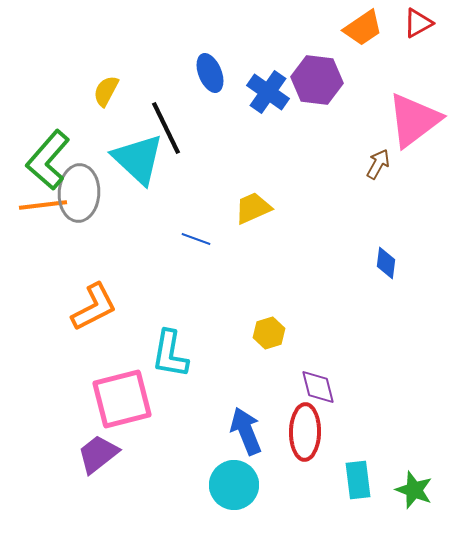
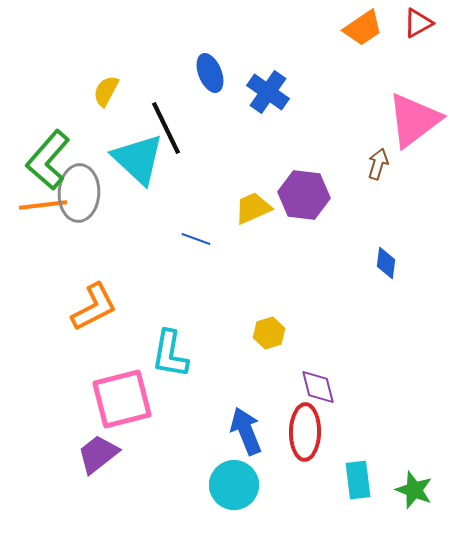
purple hexagon: moved 13 px left, 115 px down
brown arrow: rotated 12 degrees counterclockwise
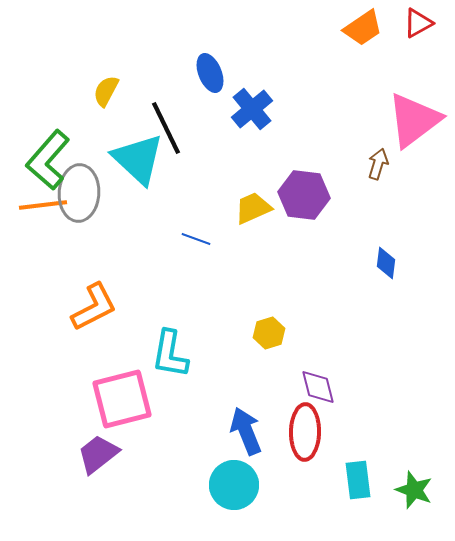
blue cross: moved 16 px left, 17 px down; rotated 15 degrees clockwise
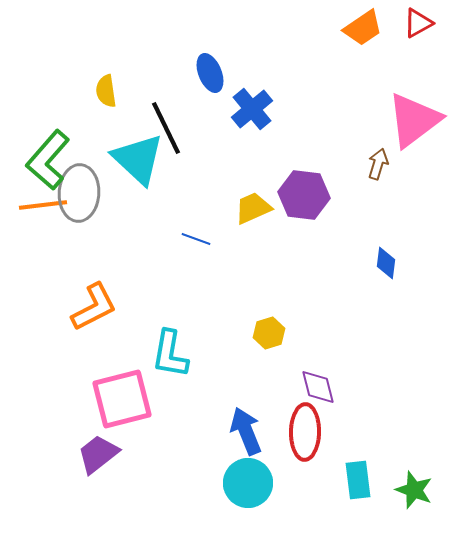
yellow semicircle: rotated 36 degrees counterclockwise
cyan circle: moved 14 px right, 2 px up
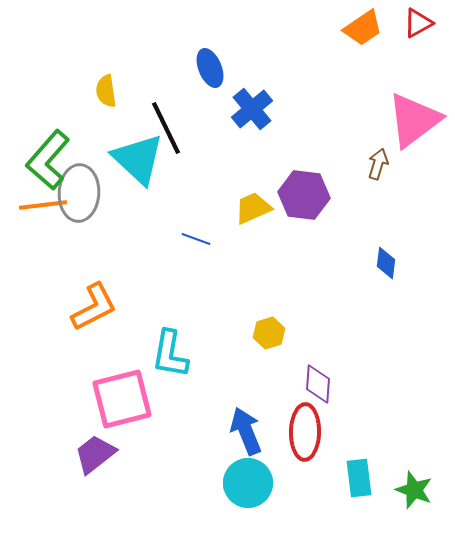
blue ellipse: moved 5 px up
purple diamond: moved 3 px up; rotated 18 degrees clockwise
purple trapezoid: moved 3 px left
cyan rectangle: moved 1 px right, 2 px up
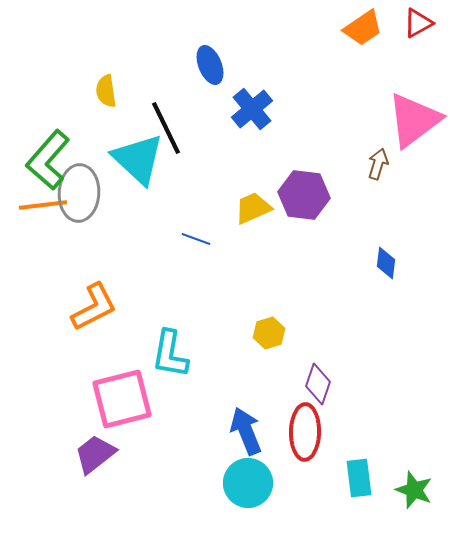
blue ellipse: moved 3 px up
purple diamond: rotated 15 degrees clockwise
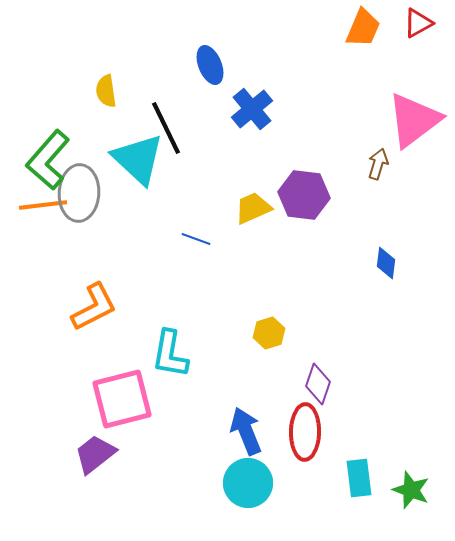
orange trapezoid: rotated 33 degrees counterclockwise
green star: moved 3 px left
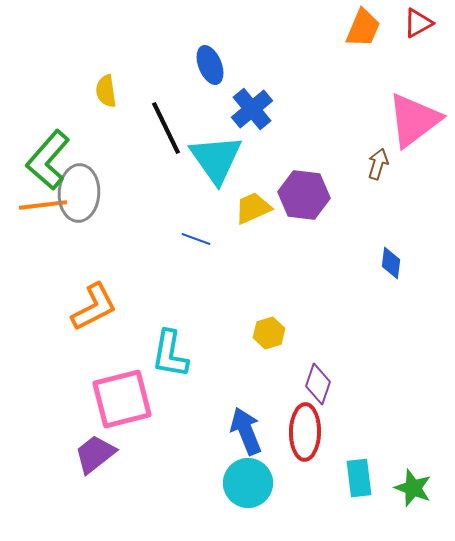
cyan triangle: moved 78 px right; rotated 12 degrees clockwise
blue diamond: moved 5 px right
green star: moved 2 px right, 2 px up
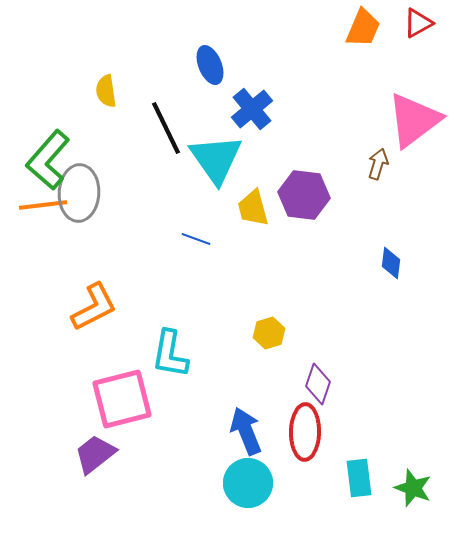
yellow trapezoid: rotated 81 degrees counterclockwise
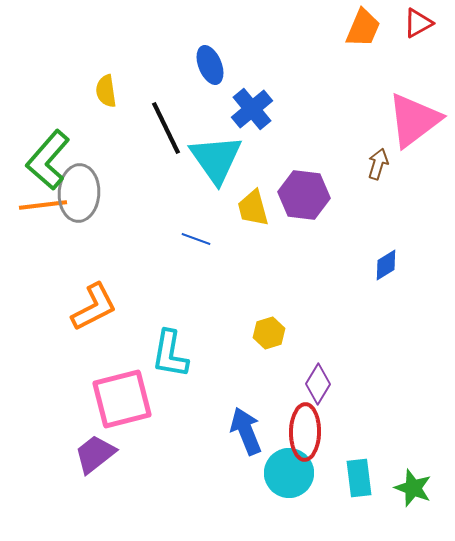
blue diamond: moved 5 px left, 2 px down; rotated 52 degrees clockwise
purple diamond: rotated 12 degrees clockwise
cyan circle: moved 41 px right, 10 px up
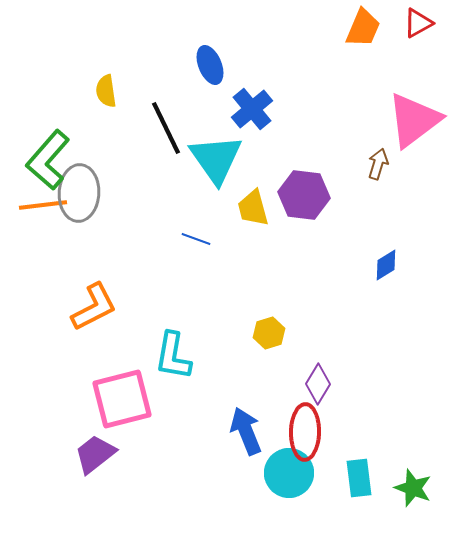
cyan L-shape: moved 3 px right, 2 px down
